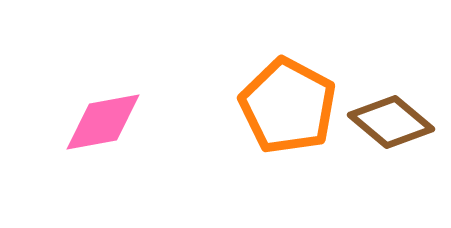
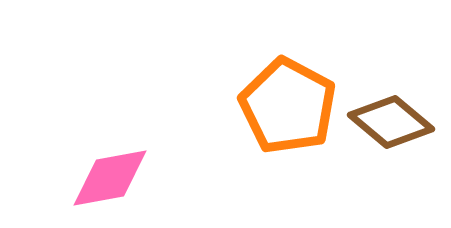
pink diamond: moved 7 px right, 56 px down
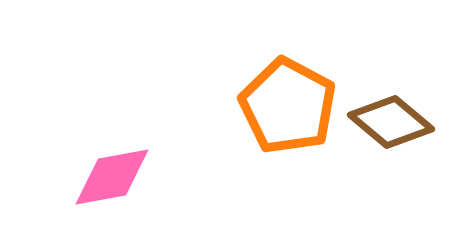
pink diamond: moved 2 px right, 1 px up
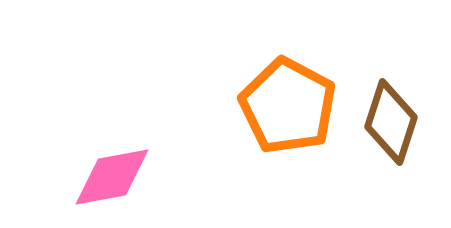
brown diamond: rotated 68 degrees clockwise
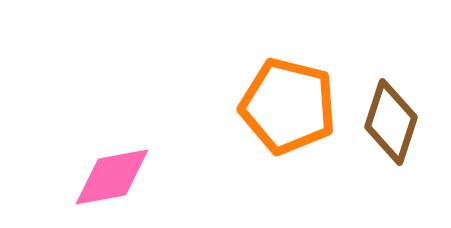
orange pentagon: rotated 14 degrees counterclockwise
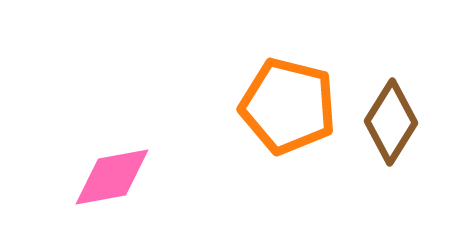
brown diamond: rotated 14 degrees clockwise
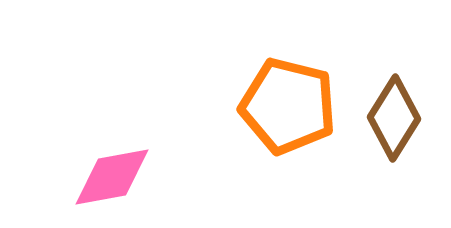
brown diamond: moved 3 px right, 4 px up
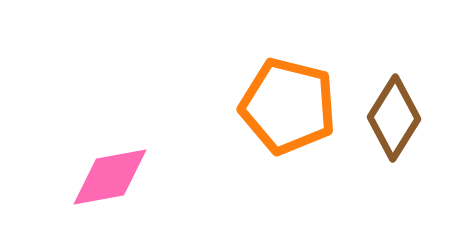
pink diamond: moved 2 px left
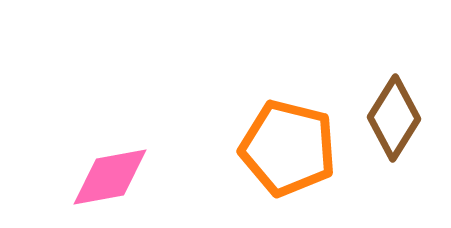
orange pentagon: moved 42 px down
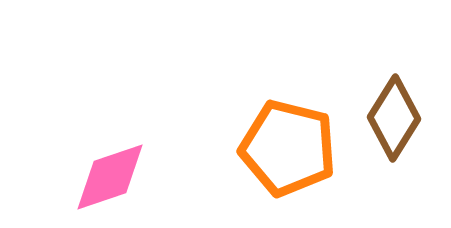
pink diamond: rotated 8 degrees counterclockwise
